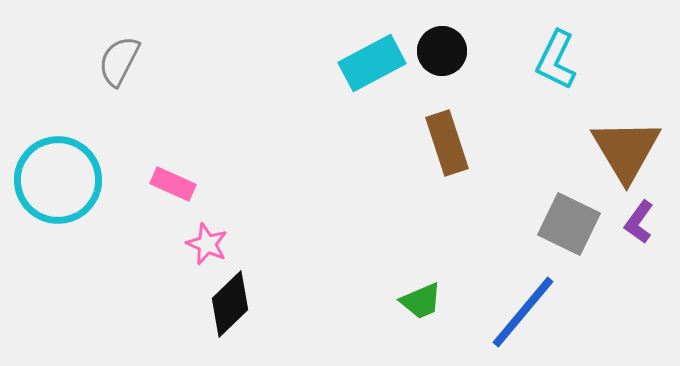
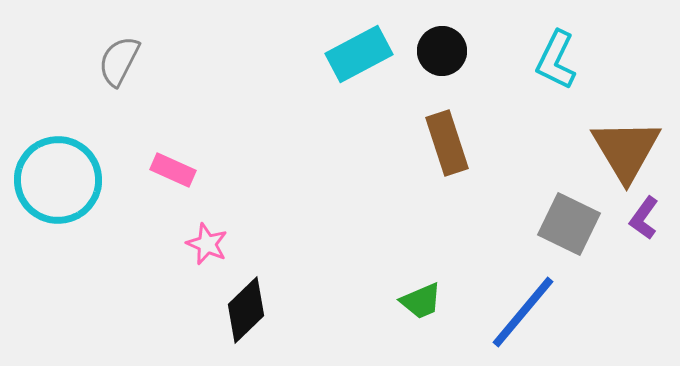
cyan rectangle: moved 13 px left, 9 px up
pink rectangle: moved 14 px up
purple L-shape: moved 5 px right, 4 px up
black diamond: moved 16 px right, 6 px down
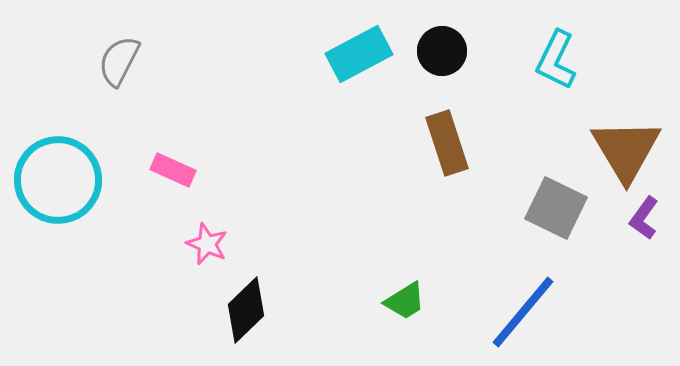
gray square: moved 13 px left, 16 px up
green trapezoid: moved 16 px left; rotated 9 degrees counterclockwise
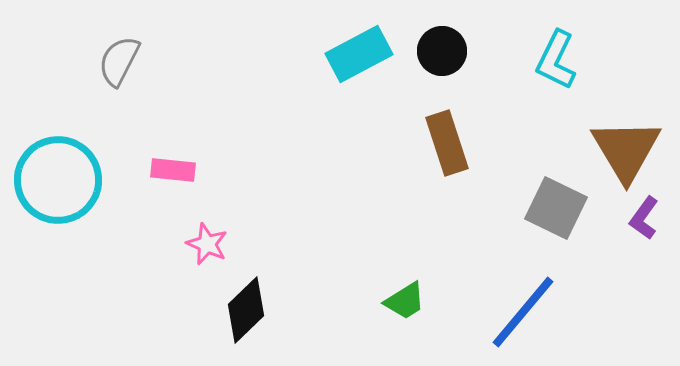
pink rectangle: rotated 18 degrees counterclockwise
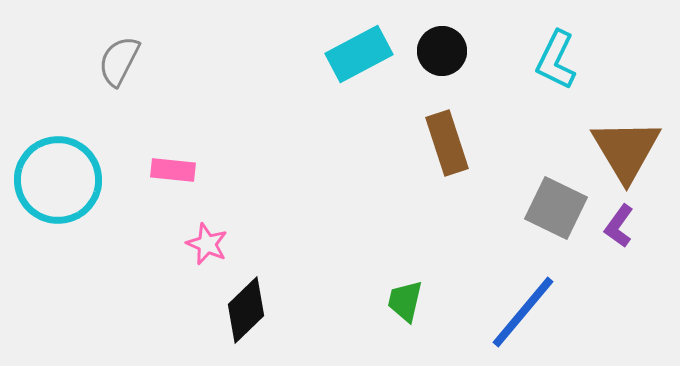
purple L-shape: moved 25 px left, 8 px down
green trapezoid: rotated 135 degrees clockwise
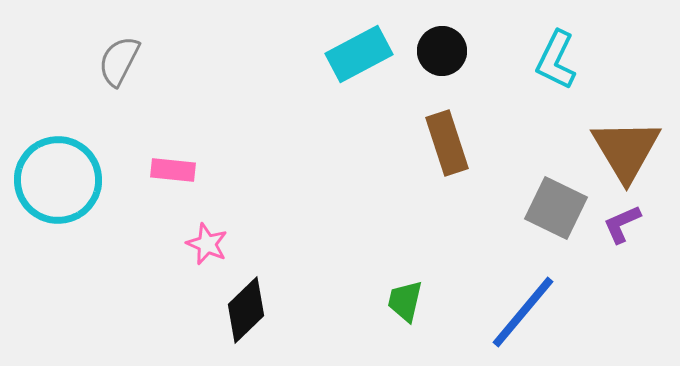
purple L-shape: moved 3 px right, 2 px up; rotated 30 degrees clockwise
